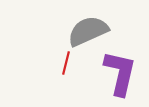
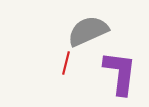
purple L-shape: rotated 6 degrees counterclockwise
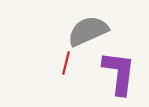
purple L-shape: moved 1 px left
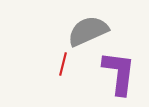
red line: moved 3 px left, 1 px down
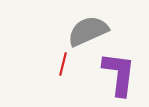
purple L-shape: moved 1 px down
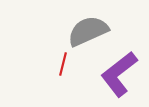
purple L-shape: rotated 135 degrees counterclockwise
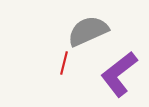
red line: moved 1 px right, 1 px up
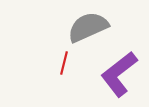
gray semicircle: moved 4 px up
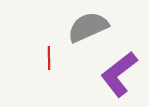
red line: moved 15 px left, 5 px up; rotated 15 degrees counterclockwise
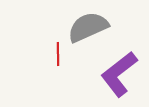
red line: moved 9 px right, 4 px up
